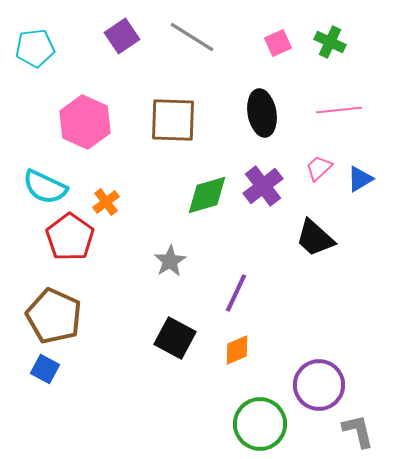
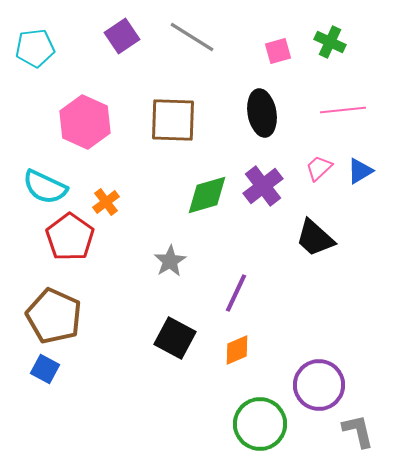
pink square: moved 8 px down; rotated 8 degrees clockwise
pink line: moved 4 px right
blue triangle: moved 8 px up
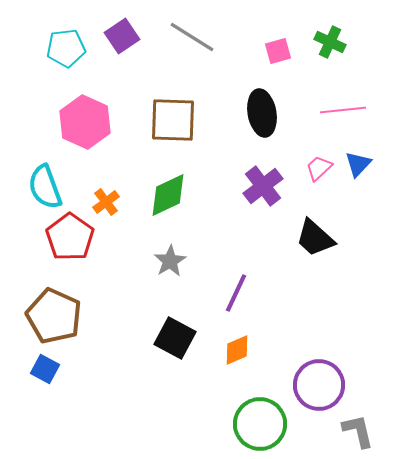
cyan pentagon: moved 31 px right
blue triangle: moved 2 px left, 7 px up; rotated 16 degrees counterclockwise
cyan semicircle: rotated 45 degrees clockwise
green diamond: moved 39 px left; rotated 9 degrees counterclockwise
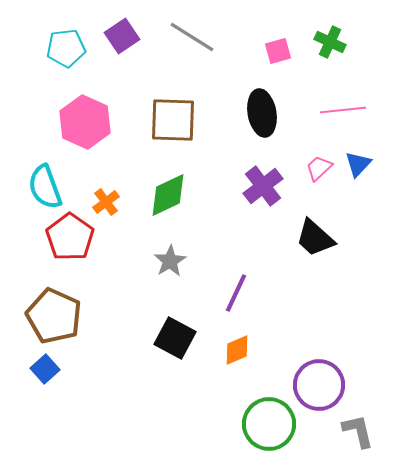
blue square: rotated 20 degrees clockwise
green circle: moved 9 px right
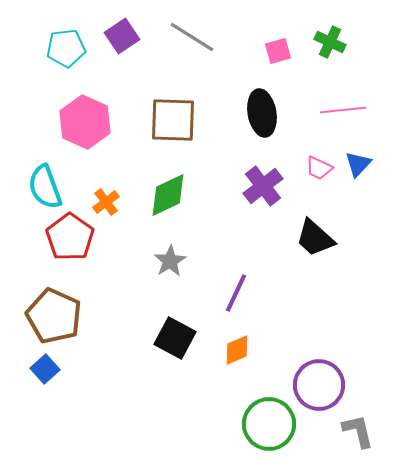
pink trapezoid: rotated 112 degrees counterclockwise
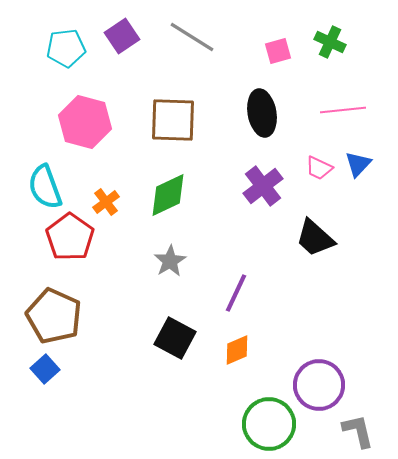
pink hexagon: rotated 9 degrees counterclockwise
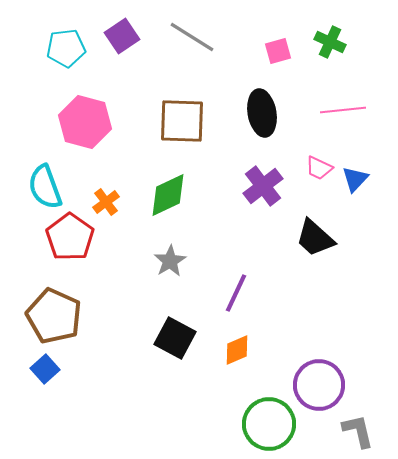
brown square: moved 9 px right, 1 px down
blue triangle: moved 3 px left, 15 px down
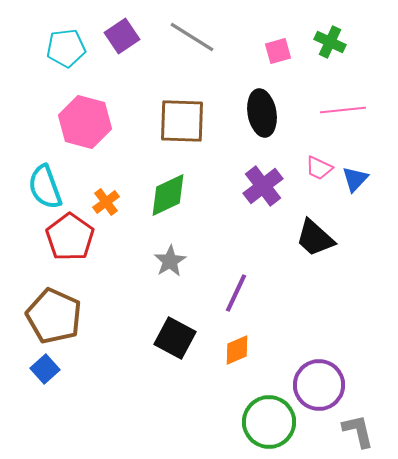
green circle: moved 2 px up
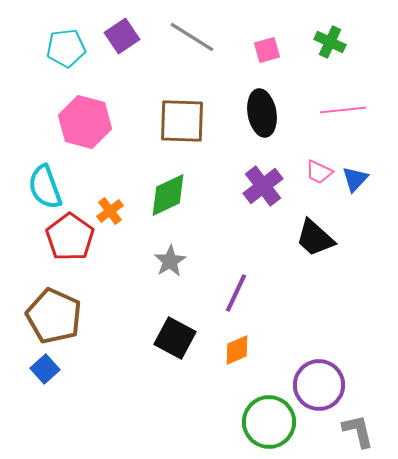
pink square: moved 11 px left, 1 px up
pink trapezoid: moved 4 px down
orange cross: moved 4 px right, 9 px down
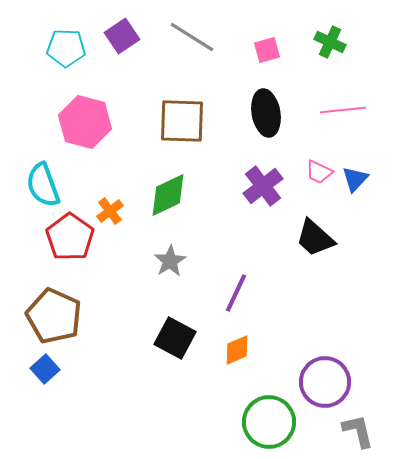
cyan pentagon: rotated 9 degrees clockwise
black ellipse: moved 4 px right
cyan semicircle: moved 2 px left, 2 px up
purple circle: moved 6 px right, 3 px up
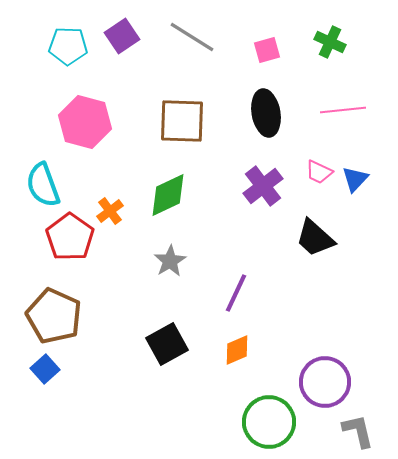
cyan pentagon: moved 2 px right, 2 px up
black square: moved 8 px left, 6 px down; rotated 33 degrees clockwise
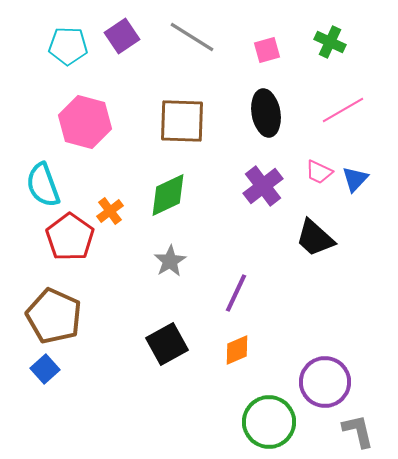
pink line: rotated 24 degrees counterclockwise
